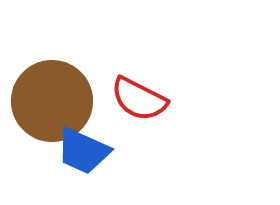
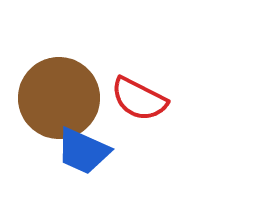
brown circle: moved 7 px right, 3 px up
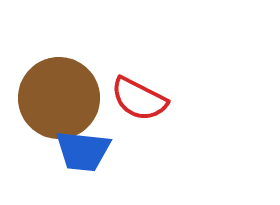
blue trapezoid: rotated 18 degrees counterclockwise
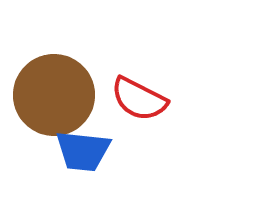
brown circle: moved 5 px left, 3 px up
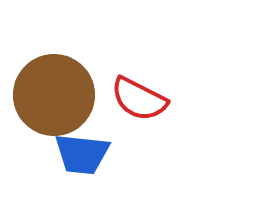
blue trapezoid: moved 1 px left, 3 px down
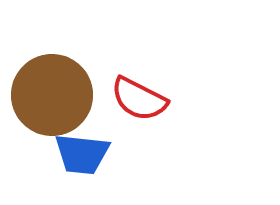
brown circle: moved 2 px left
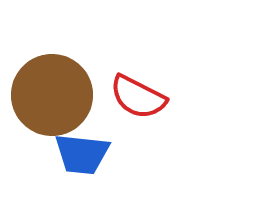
red semicircle: moved 1 px left, 2 px up
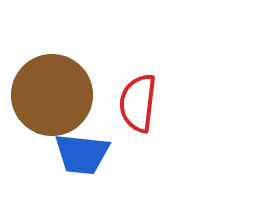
red semicircle: moved 6 px down; rotated 70 degrees clockwise
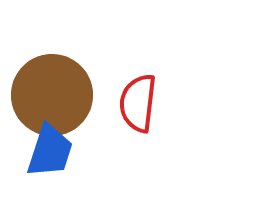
blue trapezoid: moved 32 px left, 3 px up; rotated 78 degrees counterclockwise
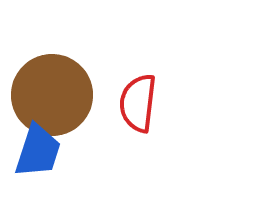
blue trapezoid: moved 12 px left
